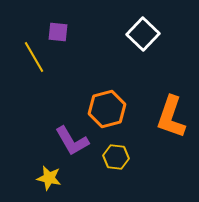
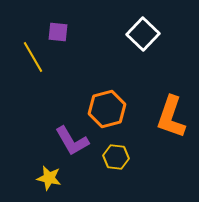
yellow line: moved 1 px left
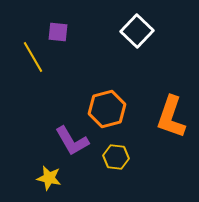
white square: moved 6 px left, 3 px up
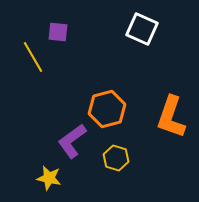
white square: moved 5 px right, 2 px up; rotated 20 degrees counterclockwise
purple L-shape: rotated 84 degrees clockwise
yellow hexagon: moved 1 px down; rotated 10 degrees clockwise
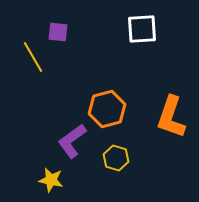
white square: rotated 28 degrees counterclockwise
yellow star: moved 2 px right, 2 px down
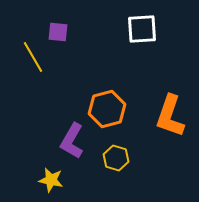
orange L-shape: moved 1 px left, 1 px up
purple L-shape: rotated 24 degrees counterclockwise
